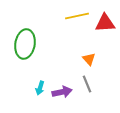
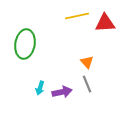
orange triangle: moved 2 px left, 3 px down
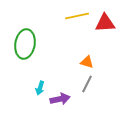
orange triangle: rotated 32 degrees counterclockwise
gray line: rotated 48 degrees clockwise
purple arrow: moved 2 px left, 7 px down
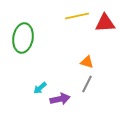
green ellipse: moved 2 px left, 6 px up
cyan arrow: rotated 32 degrees clockwise
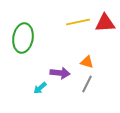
yellow line: moved 1 px right, 6 px down
purple arrow: moved 26 px up; rotated 18 degrees clockwise
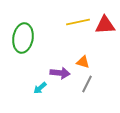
red triangle: moved 2 px down
orange triangle: moved 4 px left
